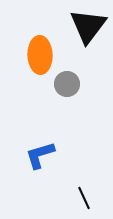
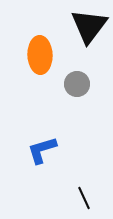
black triangle: moved 1 px right
gray circle: moved 10 px right
blue L-shape: moved 2 px right, 5 px up
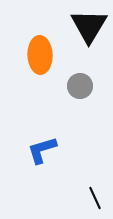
black triangle: rotated 6 degrees counterclockwise
gray circle: moved 3 px right, 2 px down
black line: moved 11 px right
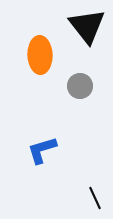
black triangle: moved 2 px left; rotated 9 degrees counterclockwise
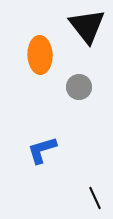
gray circle: moved 1 px left, 1 px down
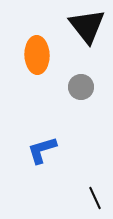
orange ellipse: moved 3 px left
gray circle: moved 2 px right
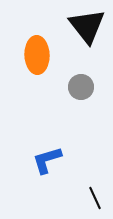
blue L-shape: moved 5 px right, 10 px down
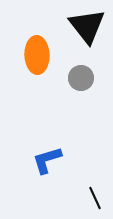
gray circle: moved 9 px up
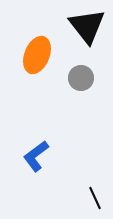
orange ellipse: rotated 24 degrees clockwise
blue L-shape: moved 11 px left, 4 px up; rotated 20 degrees counterclockwise
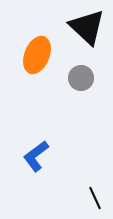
black triangle: moved 1 px down; rotated 9 degrees counterclockwise
